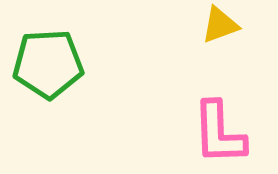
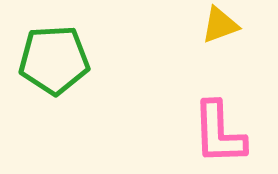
green pentagon: moved 6 px right, 4 px up
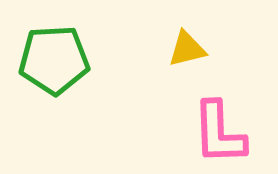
yellow triangle: moved 33 px left, 24 px down; rotated 6 degrees clockwise
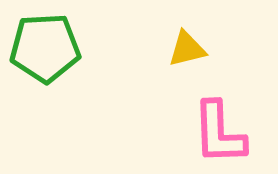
green pentagon: moved 9 px left, 12 px up
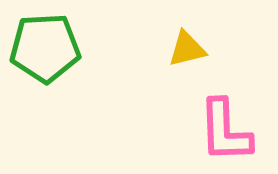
pink L-shape: moved 6 px right, 2 px up
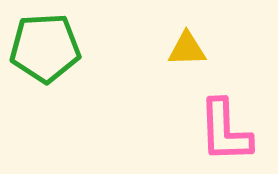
yellow triangle: rotated 12 degrees clockwise
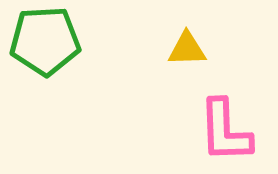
green pentagon: moved 7 px up
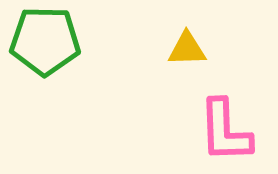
green pentagon: rotated 4 degrees clockwise
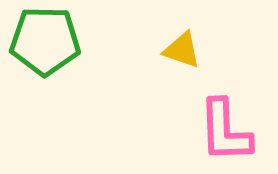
yellow triangle: moved 5 px left, 1 px down; rotated 21 degrees clockwise
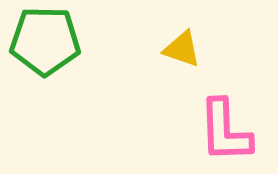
yellow triangle: moved 1 px up
